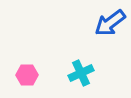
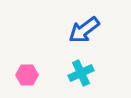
blue arrow: moved 26 px left, 7 px down
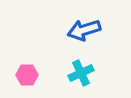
blue arrow: rotated 20 degrees clockwise
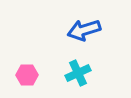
cyan cross: moved 3 px left
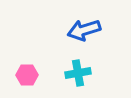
cyan cross: rotated 15 degrees clockwise
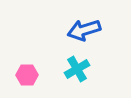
cyan cross: moved 1 px left, 4 px up; rotated 20 degrees counterclockwise
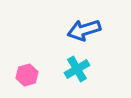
pink hexagon: rotated 15 degrees counterclockwise
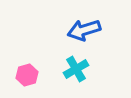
cyan cross: moved 1 px left
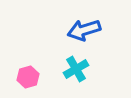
pink hexagon: moved 1 px right, 2 px down
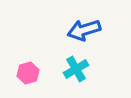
pink hexagon: moved 4 px up
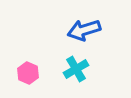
pink hexagon: rotated 20 degrees counterclockwise
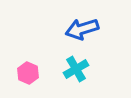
blue arrow: moved 2 px left, 1 px up
